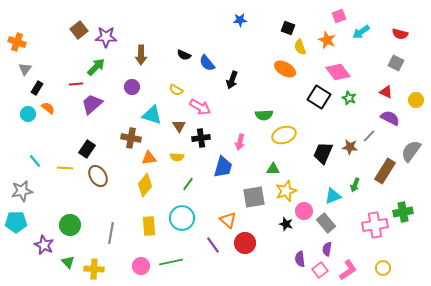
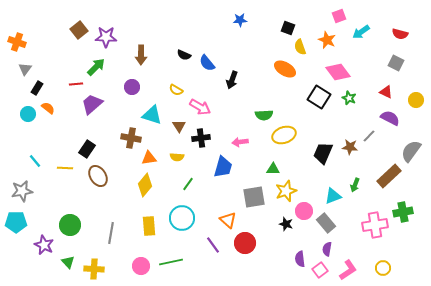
pink arrow at (240, 142): rotated 70 degrees clockwise
brown rectangle at (385, 171): moved 4 px right, 5 px down; rotated 15 degrees clockwise
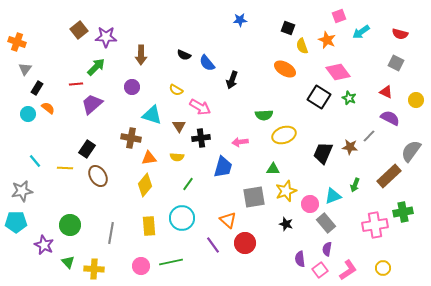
yellow semicircle at (300, 47): moved 2 px right, 1 px up
pink circle at (304, 211): moved 6 px right, 7 px up
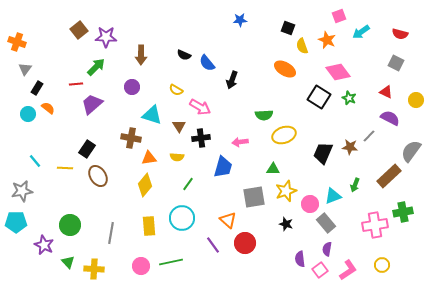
yellow circle at (383, 268): moved 1 px left, 3 px up
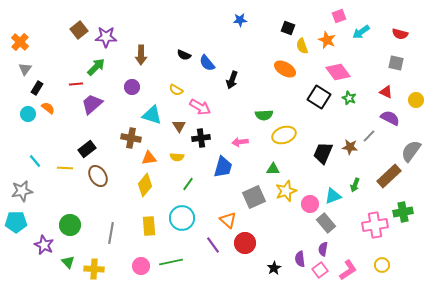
orange cross at (17, 42): moved 3 px right; rotated 24 degrees clockwise
gray square at (396, 63): rotated 14 degrees counterclockwise
black rectangle at (87, 149): rotated 18 degrees clockwise
gray square at (254, 197): rotated 15 degrees counterclockwise
black star at (286, 224): moved 12 px left, 44 px down; rotated 24 degrees clockwise
purple semicircle at (327, 249): moved 4 px left
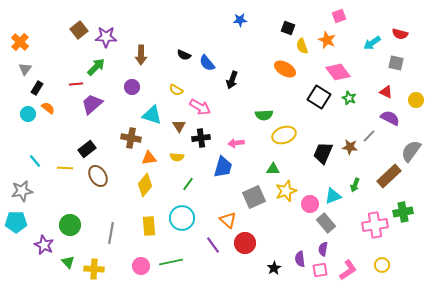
cyan arrow at (361, 32): moved 11 px right, 11 px down
pink arrow at (240, 142): moved 4 px left, 1 px down
pink square at (320, 270): rotated 28 degrees clockwise
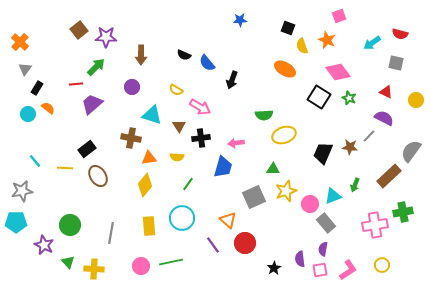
purple semicircle at (390, 118): moved 6 px left
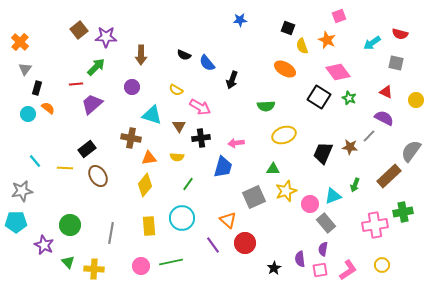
black rectangle at (37, 88): rotated 16 degrees counterclockwise
green semicircle at (264, 115): moved 2 px right, 9 px up
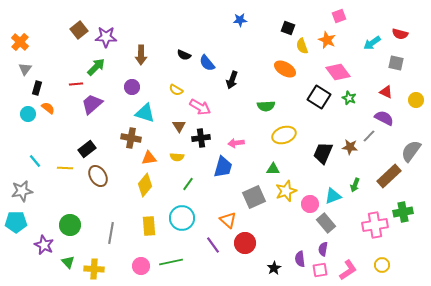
cyan triangle at (152, 115): moved 7 px left, 2 px up
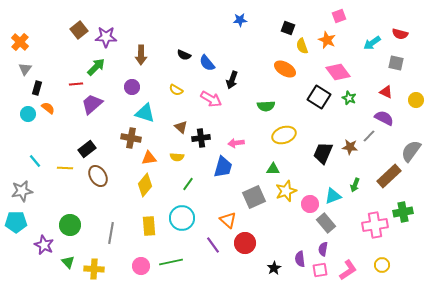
pink arrow at (200, 107): moved 11 px right, 8 px up
brown triangle at (179, 126): moved 2 px right, 1 px down; rotated 16 degrees counterclockwise
